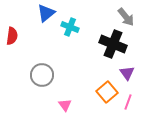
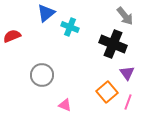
gray arrow: moved 1 px left, 1 px up
red semicircle: rotated 120 degrees counterclockwise
pink triangle: rotated 32 degrees counterclockwise
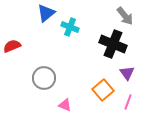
red semicircle: moved 10 px down
gray circle: moved 2 px right, 3 px down
orange square: moved 4 px left, 2 px up
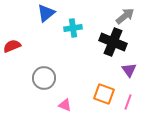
gray arrow: rotated 90 degrees counterclockwise
cyan cross: moved 3 px right, 1 px down; rotated 30 degrees counterclockwise
black cross: moved 2 px up
purple triangle: moved 2 px right, 3 px up
orange square: moved 1 px right, 4 px down; rotated 30 degrees counterclockwise
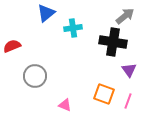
black cross: rotated 12 degrees counterclockwise
gray circle: moved 9 px left, 2 px up
pink line: moved 1 px up
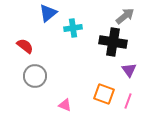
blue triangle: moved 2 px right
red semicircle: moved 13 px right; rotated 60 degrees clockwise
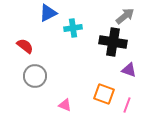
blue triangle: rotated 12 degrees clockwise
purple triangle: rotated 35 degrees counterclockwise
pink line: moved 1 px left, 4 px down
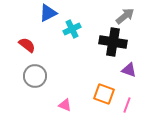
cyan cross: moved 1 px left, 1 px down; rotated 18 degrees counterclockwise
red semicircle: moved 2 px right, 1 px up
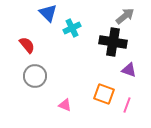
blue triangle: rotated 48 degrees counterclockwise
cyan cross: moved 1 px up
red semicircle: rotated 12 degrees clockwise
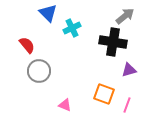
purple triangle: rotated 35 degrees counterclockwise
gray circle: moved 4 px right, 5 px up
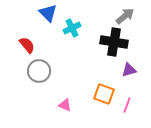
black cross: moved 1 px right
